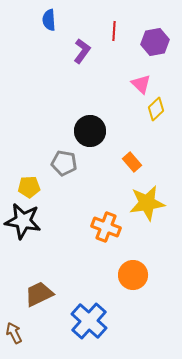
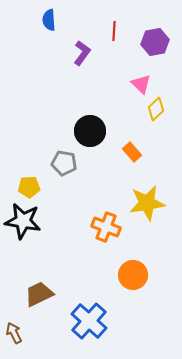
purple L-shape: moved 2 px down
orange rectangle: moved 10 px up
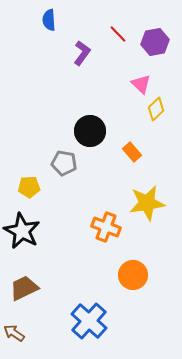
red line: moved 4 px right, 3 px down; rotated 48 degrees counterclockwise
black star: moved 1 px left, 10 px down; rotated 18 degrees clockwise
brown trapezoid: moved 15 px left, 6 px up
brown arrow: rotated 30 degrees counterclockwise
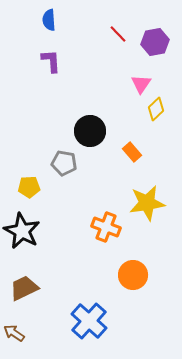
purple L-shape: moved 31 px left, 8 px down; rotated 40 degrees counterclockwise
pink triangle: rotated 20 degrees clockwise
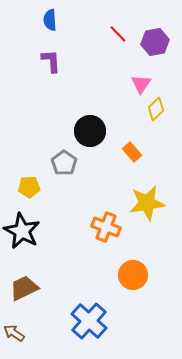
blue semicircle: moved 1 px right
gray pentagon: rotated 25 degrees clockwise
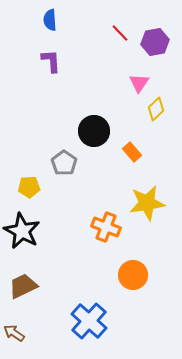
red line: moved 2 px right, 1 px up
pink triangle: moved 2 px left, 1 px up
black circle: moved 4 px right
brown trapezoid: moved 1 px left, 2 px up
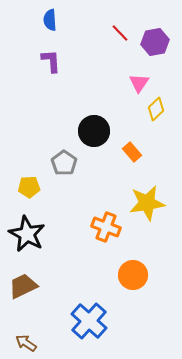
black star: moved 5 px right, 3 px down
brown arrow: moved 12 px right, 10 px down
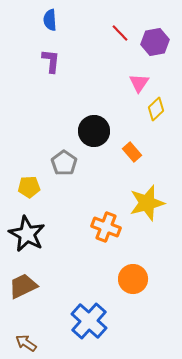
purple L-shape: rotated 10 degrees clockwise
yellow star: rotated 6 degrees counterclockwise
orange circle: moved 4 px down
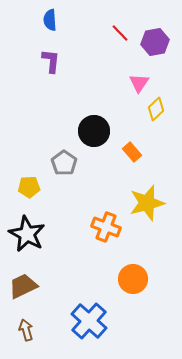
brown arrow: moved 13 px up; rotated 40 degrees clockwise
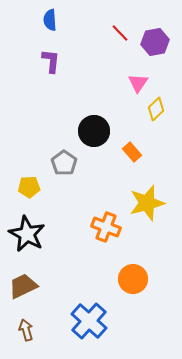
pink triangle: moved 1 px left
